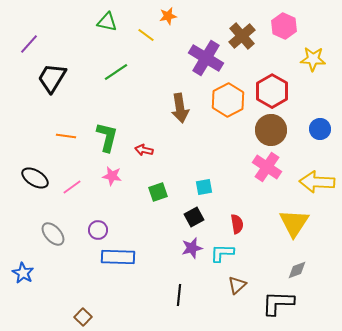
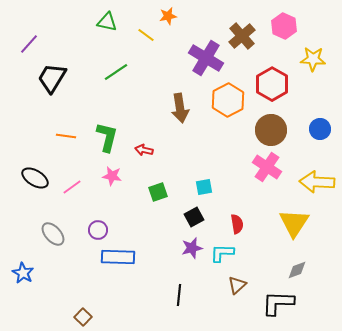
red hexagon: moved 7 px up
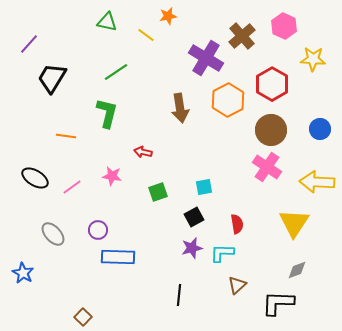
green L-shape: moved 24 px up
red arrow: moved 1 px left, 2 px down
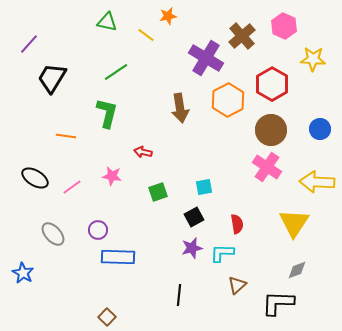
brown square: moved 24 px right
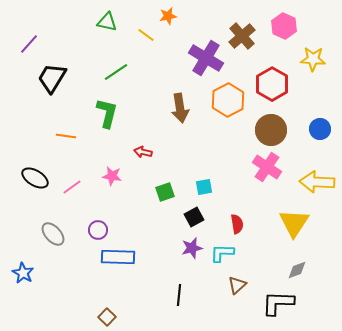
green square: moved 7 px right
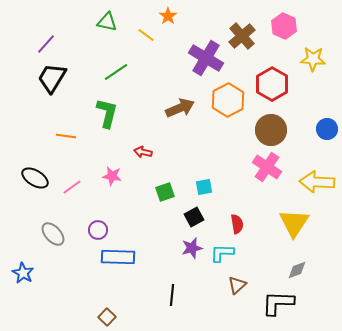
orange star: rotated 24 degrees counterclockwise
purple line: moved 17 px right
brown arrow: rotated 104 degrees counterclockwise
blue circle: moved 7 px right
black line: moved 7 px left
